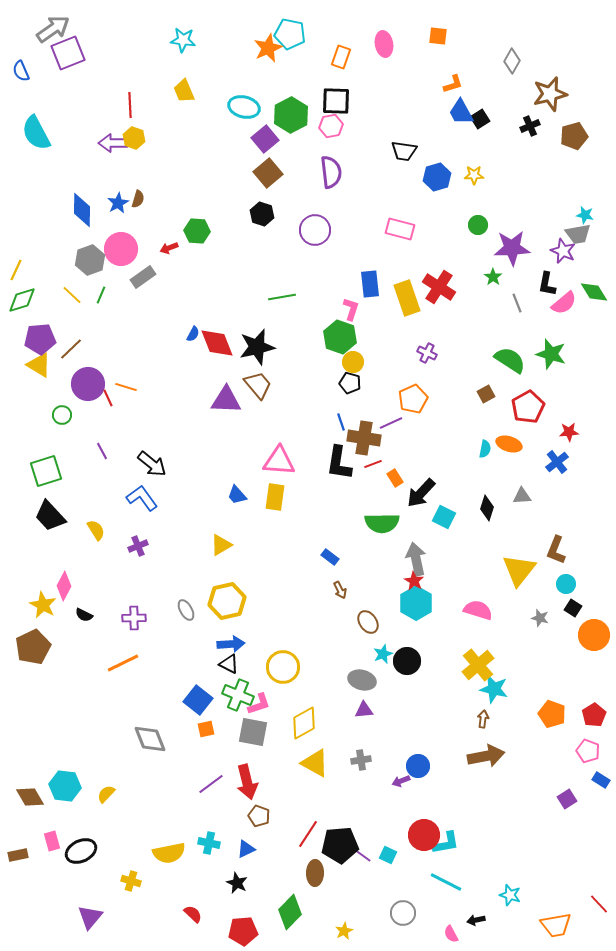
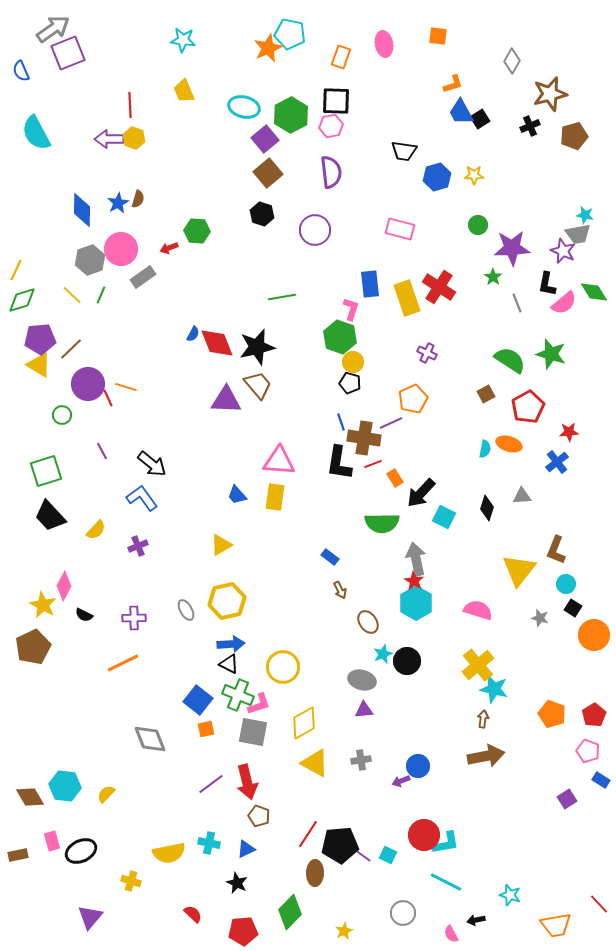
purple arrow at (113, 143): moved 4 px left, 4 px up
yellow semicircle at (96, 530): rotated 75 degrees clockwise
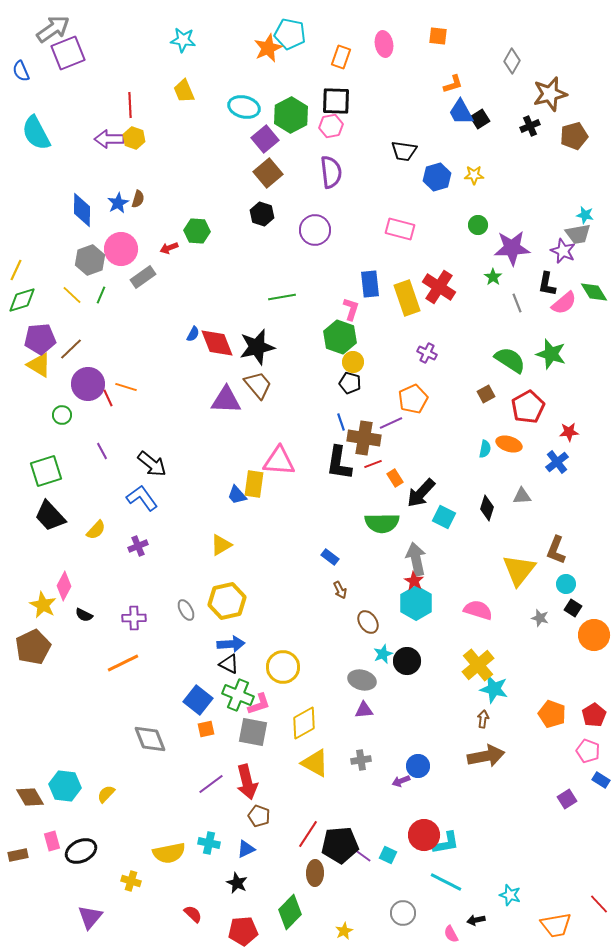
yellow rectangle at (275, 497): moved 21 px left, 13 px up
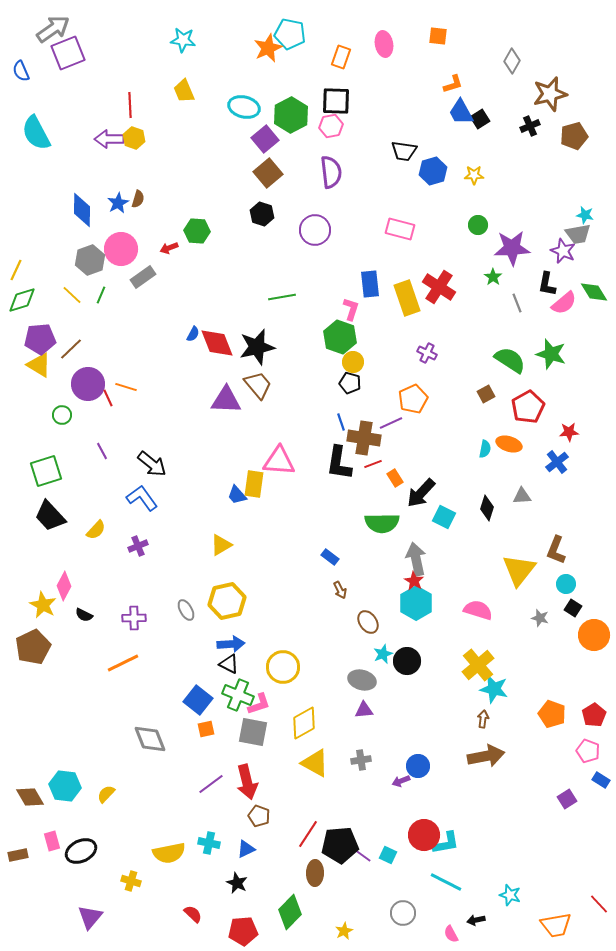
blue hexagon at (437, 177): moved 4 px left, 6 px up
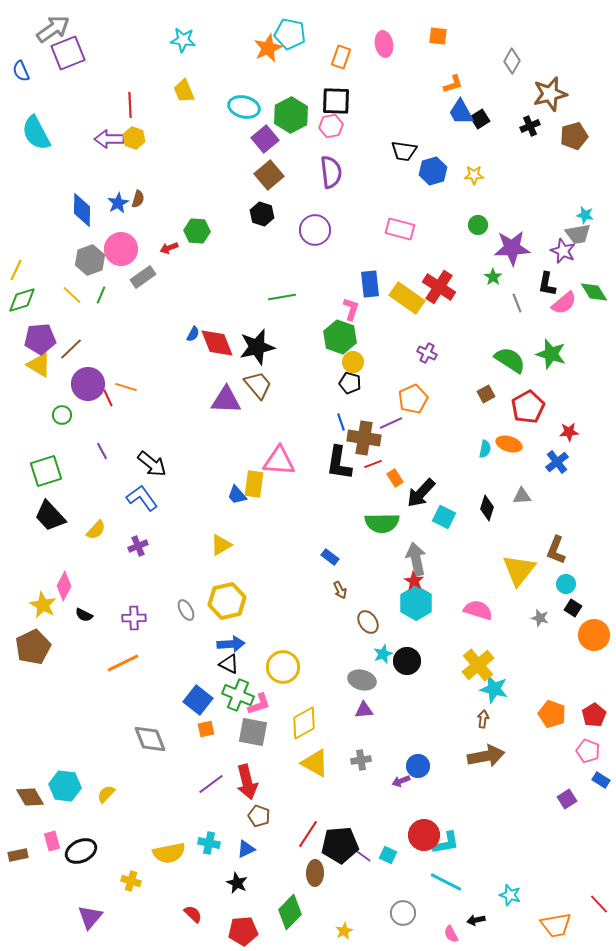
brown square at (268, 173): moved 1 px right, 2 px down
yellow rectangle at (407, 298): rotated 36 degrees counterclockwise
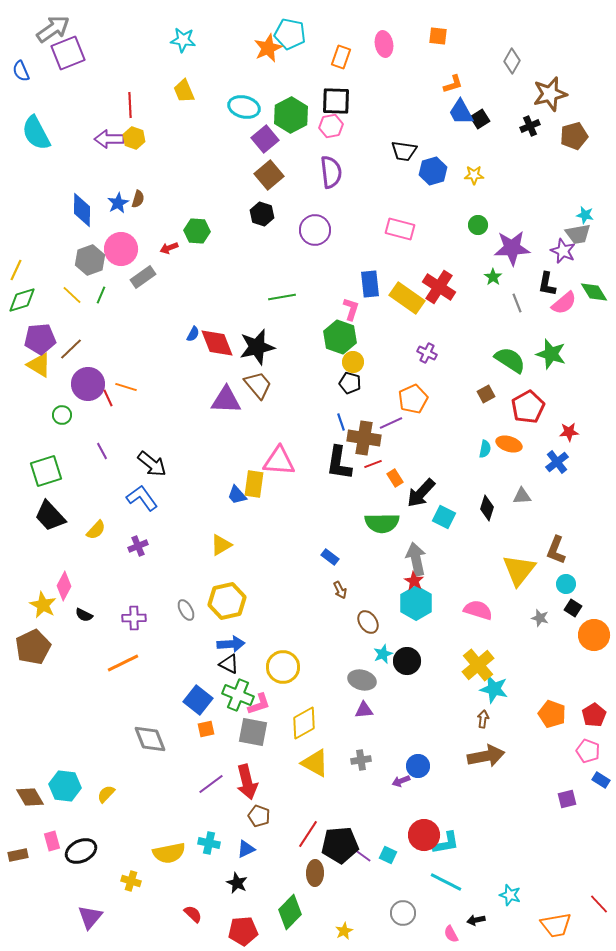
purple square at (567, 799): rotated 18 degrees clockwise
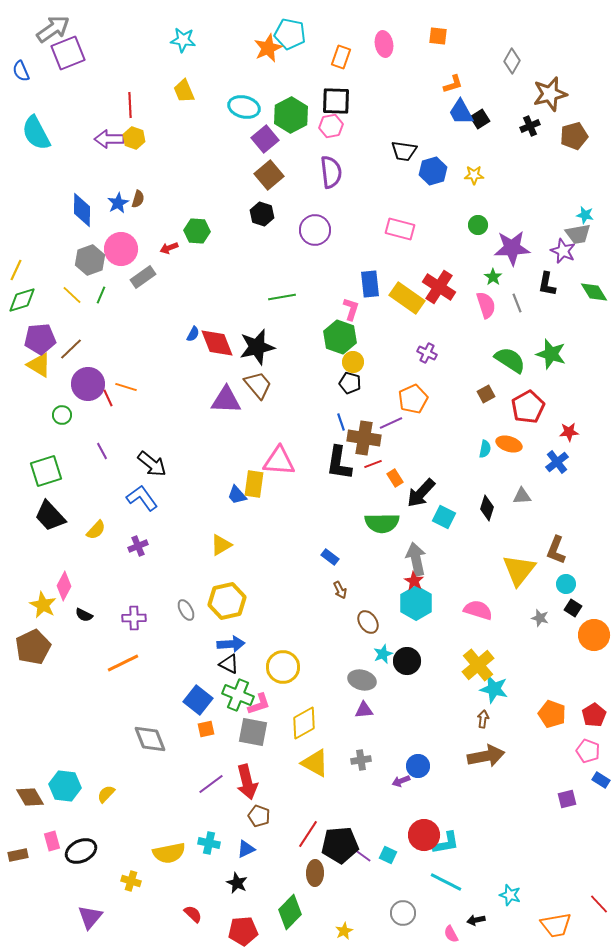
pink semicircle at (564, 303): moved 78 px left, 2 px down; rotated 68 degrees counterclockwise
